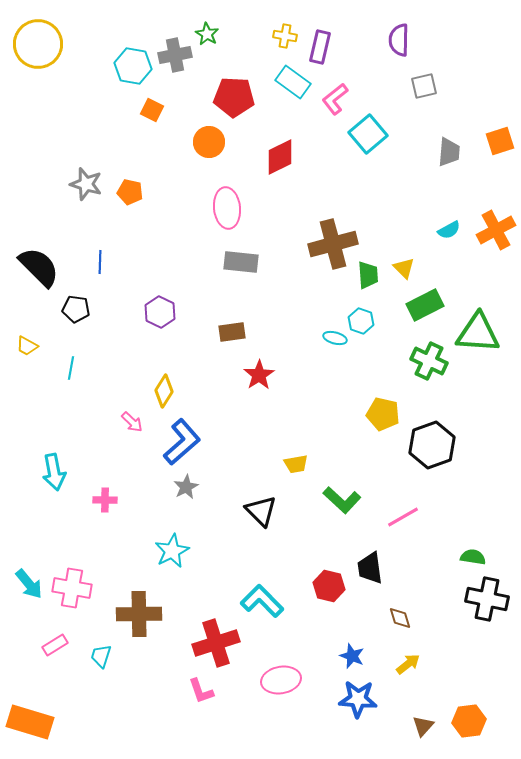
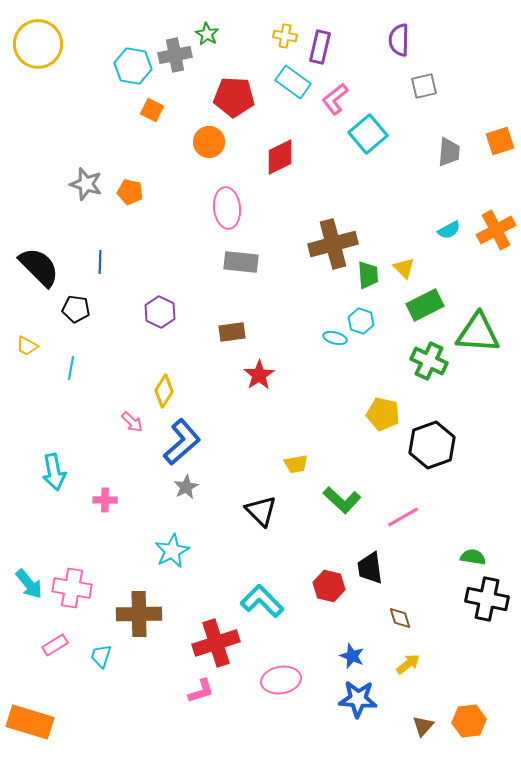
pink L-shape at (201, 691): rotated 88 degrees counterclockwise
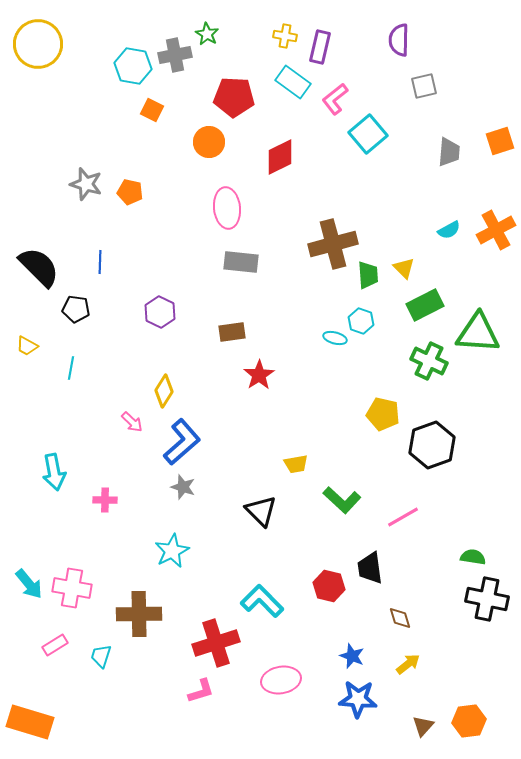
gray star at (186, 487): moved 3 px left; rotated 25 degrees counterclockwise
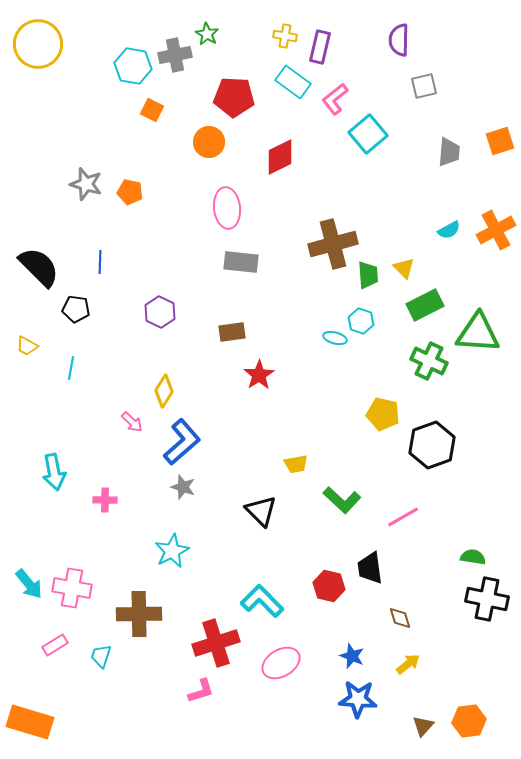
pink ellipse at (281, 680): moved 17 px up; rotated 21 degrees counterclockwise
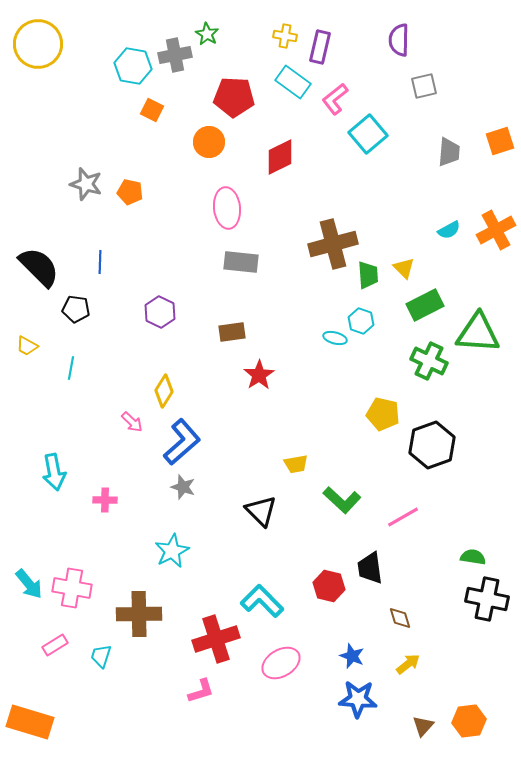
red cross at (216, 643): moved 4 px up
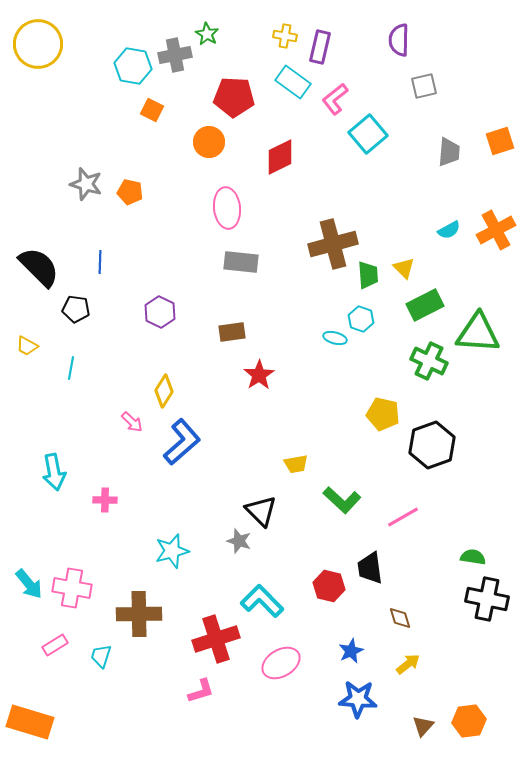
cyan hexagon at (361, 321): moved 2 px up
gray star at (183, 487): moved 56 px right, 54 px down
cyan star at (172, 551): rotated 12 degrees clockwise
blue star at (352, 656): moved 1 px left, 5 px up; rotated 25 degrees clockwise
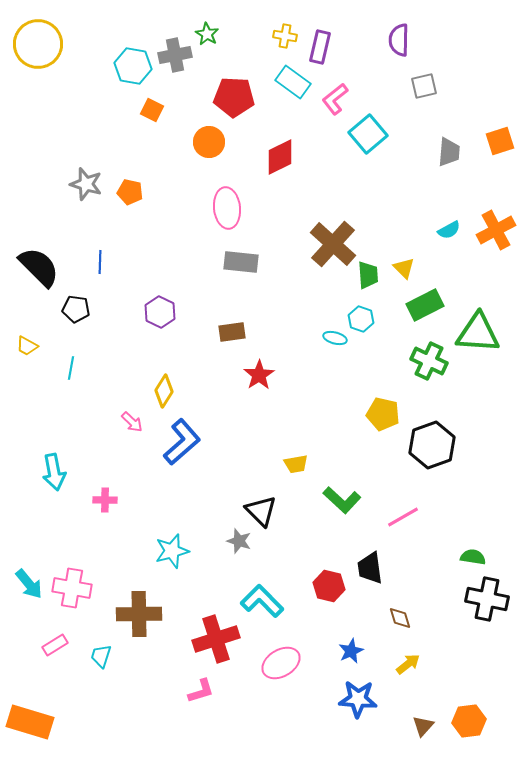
brown cross at (333, 244): rotated 33 degrees counterclockwise
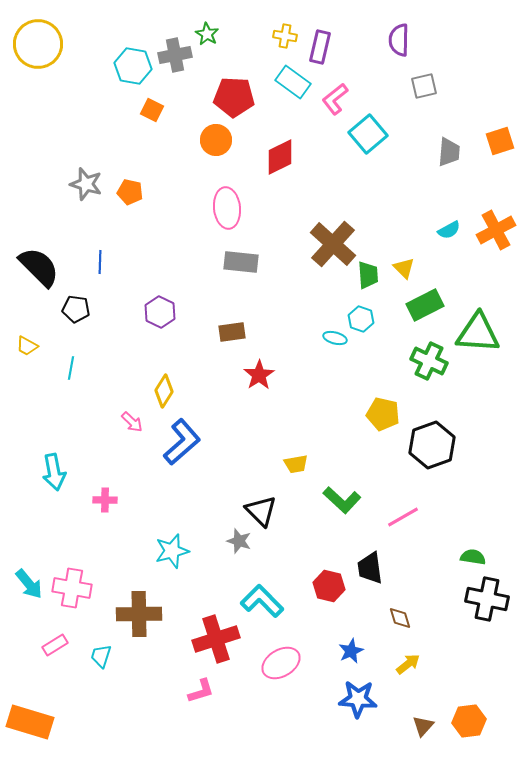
orange circle at (209, 142): moved 7 px right, 2 px up
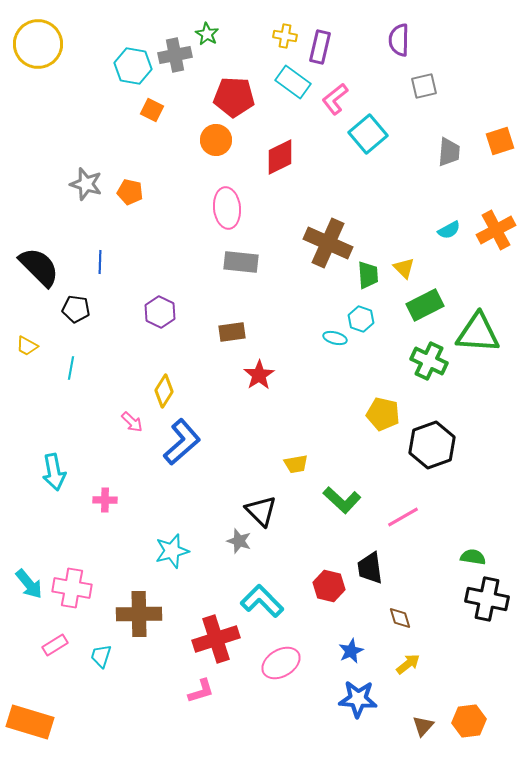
brown cross at (333, 244): moved 5 px left, 1 px up; rotated 18 degrees counterclockwise
